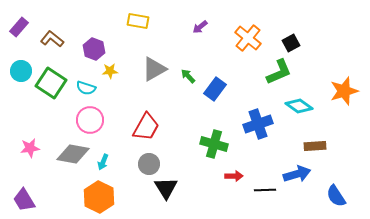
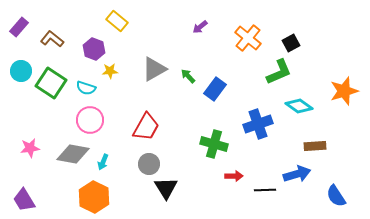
yellow rectangle: moved 21 px left; rotated 30 degrees clockwise
orange hexagon: moved 5 px left
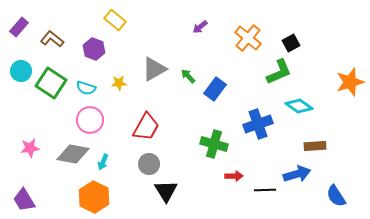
yellow rectangle: moved 2 px left, 1 px up
yellow star: moved 9 px right, 12 px down
orange star: moved 6 px right, 9 px up
black triangle: moved 3 px down
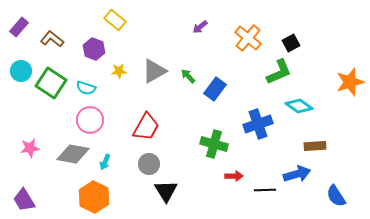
gray triangle: moved 2 px down
yellow star: moved 12 px up
cyan arrow: moved 2 px right
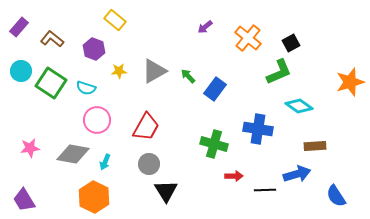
purple arrow: moved 5 px right
pink circle: moved 7 px right
blue cross: moved 5 px down; rotated 28 degrees clockwise
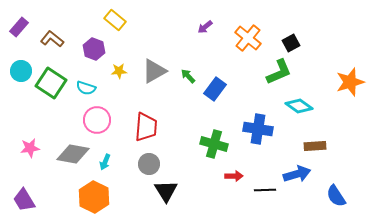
red trapezoid: rotated 24 degrees counterclockwise
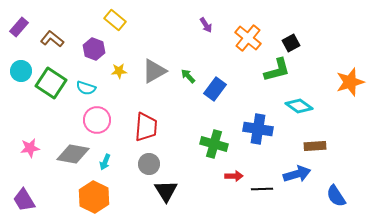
purple arrow: moved 1 px right, 2 px up; rotated 84 degrees counterclockwise
green L-shape: moved 2 px left, 2 px up; rotated 8 degrees clockwise
black line: moved 3 px left, 1 px up
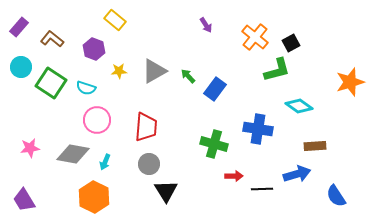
orange cross: moved 7 px right, 1 px up
cyan circle: moved 4 px up
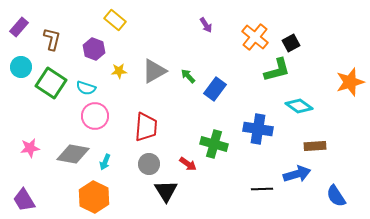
brown L-shape: rotated 65 degrees clockwise
pink circle: moved 2 px left, 4 px up
red arrow: moved 46 px left, 12 px up; rotated 36 degrees clockwise
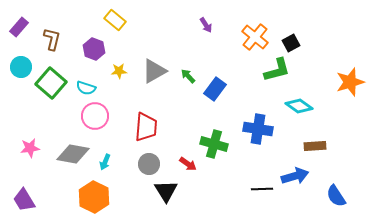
green square: rotated 8 degrees clockwise
blue arrow: moved 2 px left, 2 px down
